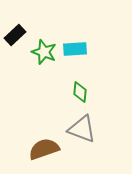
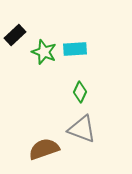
green diamond: rotated 20 degrees clockwise
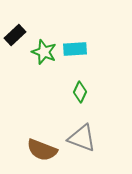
gray triangle: moved 9 px down
brown semicircle: moved 2 px left, 1 px down; rotated 140 degrees counterclockwise
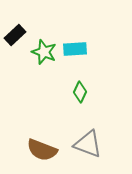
gray triangle: moved 6 px right, 6 px down
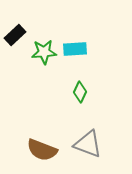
green star: rotated 25 degrees counterclockwise
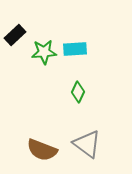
green diamond: moved 2 px left
gray triangle: moved 1 px left; rotated 16 degrees clockwise
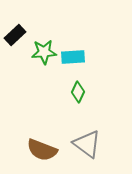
cyan rectangle: moved 2 px left, 8 px down
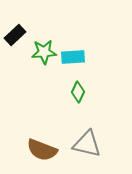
gray triangle: rotated 24 degrees counterclockwise
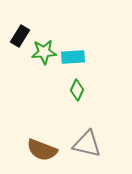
black rectangle: moved 5 px right, 1 px down; rotated 15 degrees counterclockwise
green diamond: moved 1 px left, 2 px up
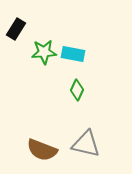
black rectangle: moved 4 px left, 7 px up
cyan rectangle: moved 3 px up; rotated 15 degrees clockwise
gray triangle: moved 1 px left
